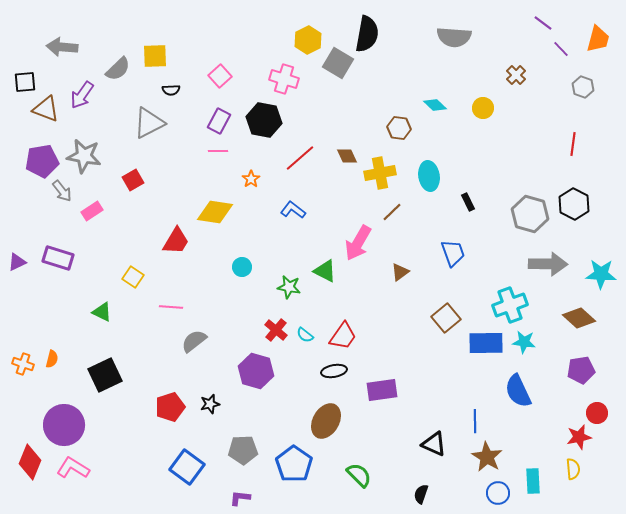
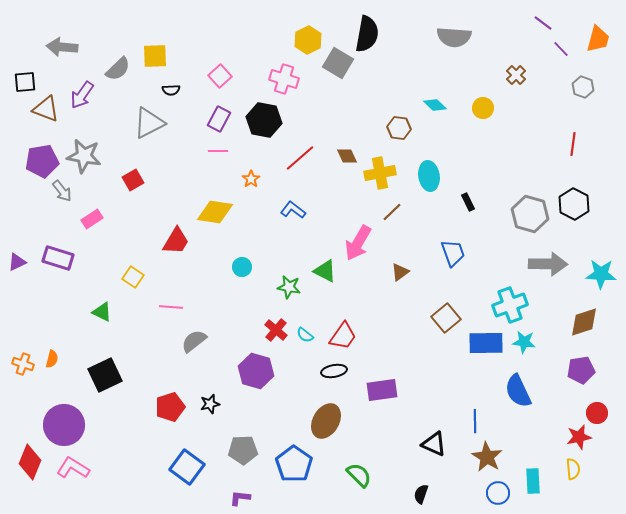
purple rectangle at (219, 121): moved 2 px up
pink rectangle at (92, 211): moved 8 px down
brown diamond at (579, 318): moved 5 px right, 4 px down; rotated 60 degrees counterclockwise
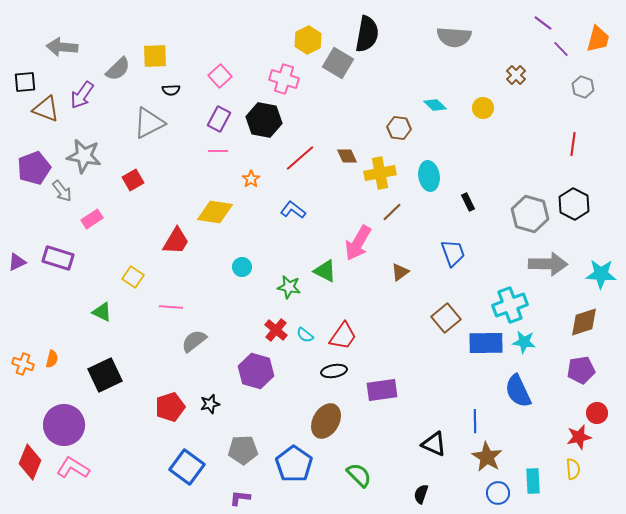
purple pentagon at (42, 161): moved 8 px left, 7 px down; rotated 12 degrees counterclockwise
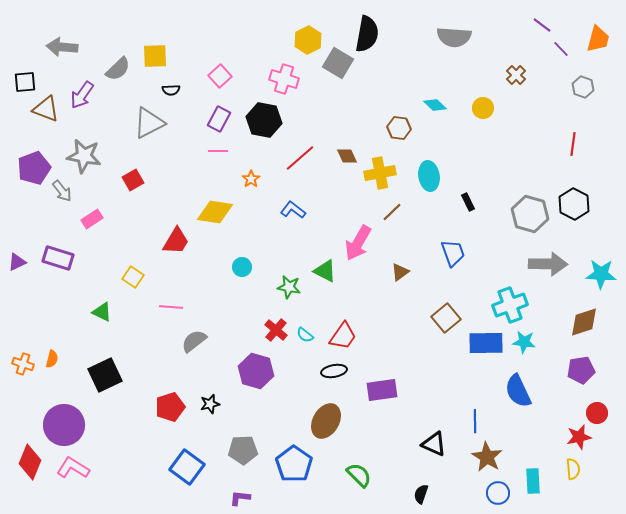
purple line at (543, 23): moved 1 px left, 2 px down
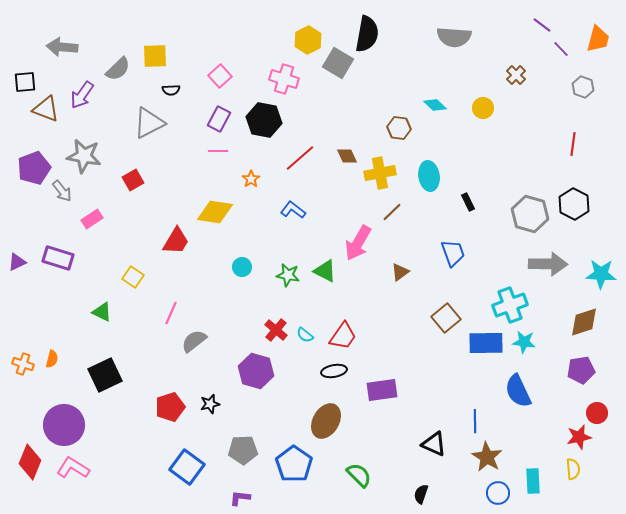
green star at (289, 287): moved 1 px left, 12 px up
pink line at (171, 307): moved 6 px down; rotated 70 degrees counterclockwise
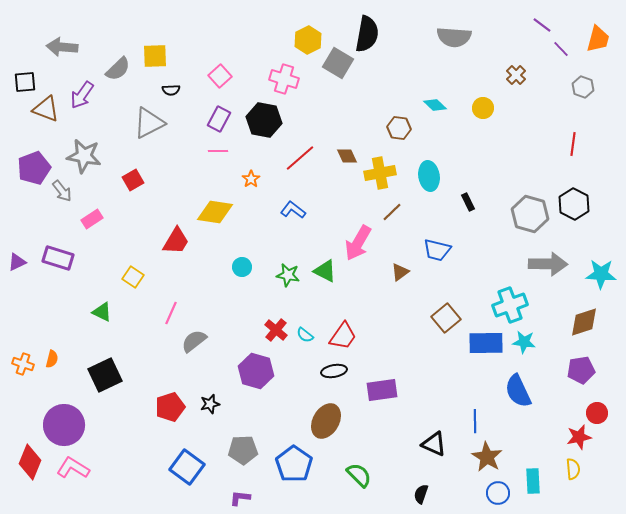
blue trapezoid at (453, 253): moved 16 px left, 3 px up; rotated 124 degrees clockwise
